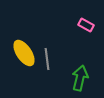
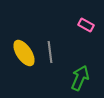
gray line: moved 3 px right, 7 px up
green arrow: rotated 10 degrees clockwise
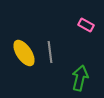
green arrow: rotated 10 degrees counterclockwise
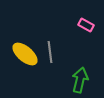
yellow ellipse: moved 1 px right, 1 px down; rotated 16 degrees counterclockwise
green arrow: moved 2 px down
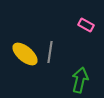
gray line: rotated 15 degrees clockwise
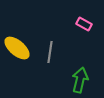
pink rectangle: moved 2 px left, 1 px up
yellow ellipse: moved 8 px left, 6 px up
